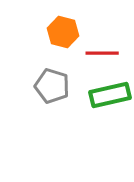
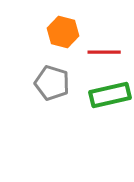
red line: moved 2 px right, 1 px up
gray pentagon: moved 3 px up
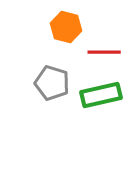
orange hexagon: moved 3 px right, 5 px up
green rectangle: moved 9 px left
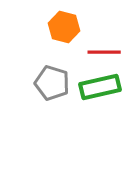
orange hexagon: moved 2 px left
green rectangle: moved 1 px left, 8 px up
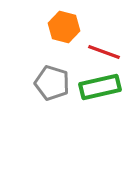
red line: rotated 20 degrees clockwise
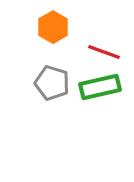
orange hexagon: moved 11 px left; rotated 16 degrees clockwise
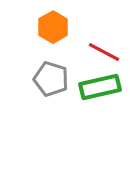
red line: rotated 8 degrees clockwise
gray pentagon: moved 1 px left, 4 px up
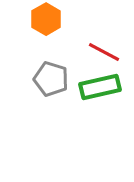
orange hexagon: moved 7 px left, 8 px up
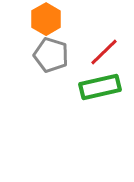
red line: rotated 72 degrees counterclockwise
gray pentagon: moved 24 px up
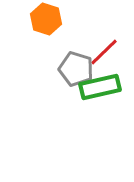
orange hexagon: rotated 12 degrees counterclockwise
gray pentagon: moved 25 px right, 14 px down
